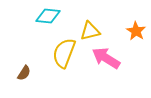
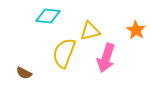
orange star: moved 1 px up
pink arrow: rotated 104 degrees counterclockwise
brown semicircle: rotated 84 degrees clockwise
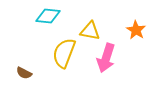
yellow triangle: rotated 25 degrees clockwise
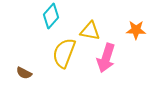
cyan diamond: moved 3 px right; rotated 55 degrees counterclockwise
orange star: rotated 30 degrees counterclockwise
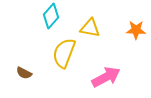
yellow triangle: moved 3 px up
pink arrow: moved 19 px down; rotated 136 degrees counterclockwise
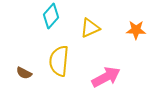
yellow triangle: rotated 35 degrees counterclockwise
yellow semicircle: moved 5 px left, 8 px down; rotated 16 degrees counterclockwise
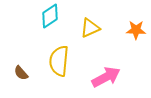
cyan diamond: moved 1 px left; rotated 15 degrees clockwise
brown semicircle: moved 3 px left; rotated 21 degrees clockwise
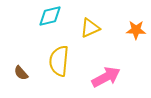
cyan diamond: rotated 20 degrees clockwise
